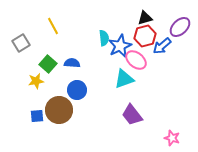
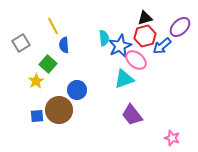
blue semicircle: moved 8 px left, 18 px up; rotated 98 degrees counterclockwise
yellow star: rotated 21 degrees counterclockwise
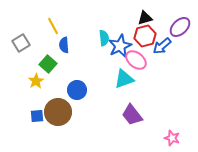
brown circle: moved 1 px left, 2 px down
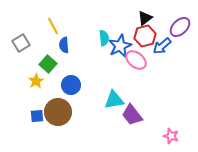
black triangle: rotated 21 degrees counterclockwise
cyan triangle: moved 10 px left, 21 px down; rotated 10 degrees clockwise
blue circle: moved 6 px left, 5 px up
pink star: moved 1 px left, 2 px up
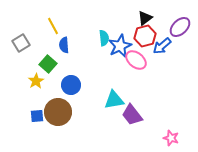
pink star: moved 2 px down
